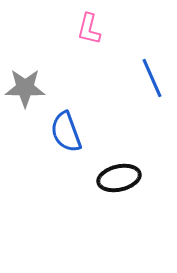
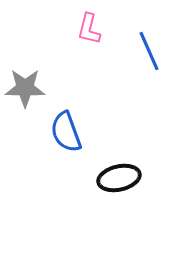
blue line: moved 3 px left, 27 px up
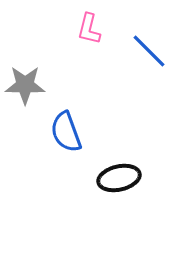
blue line: rotated 21 degrees counterclockwise
gray star: moved 3 px up
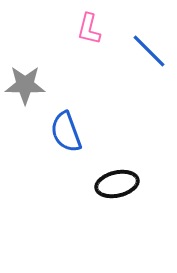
black ellipse: moved 2 px left, 6 px down
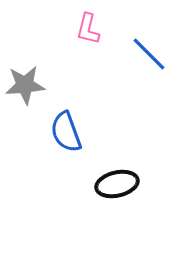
pink L-shape: moved 1 px left
blue line: moved 3 px down
gray star: rotated 6 degrees counterclockwise
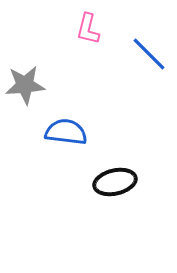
blue semicircle: rotated 117 degrees clockwise
black ellipse: moved 2 px left, 2 px up
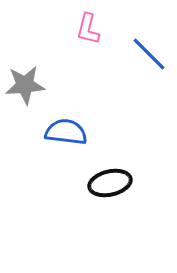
black ellipse: moved 5 px left, 1 px down
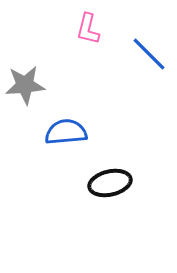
blue semicircle: rotated 12 degrees counterclockwise
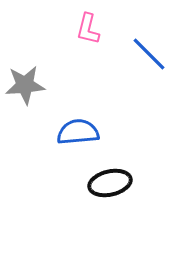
blue semicircle: moved 12 px right
